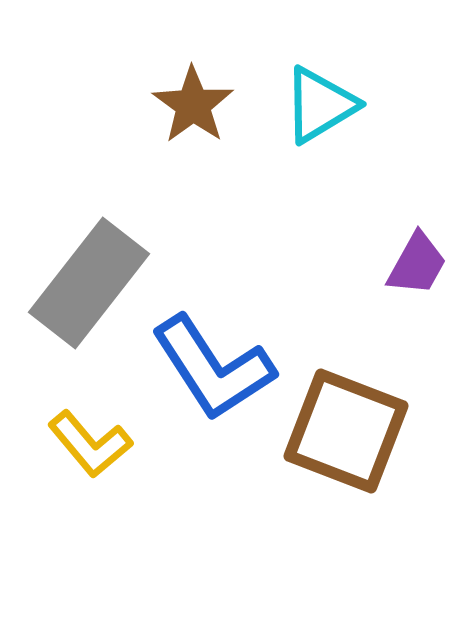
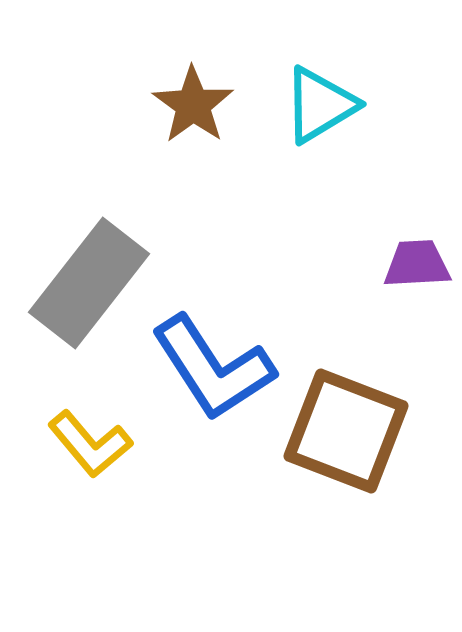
purple trapezoid: rotated 122 degrees counterclockwise
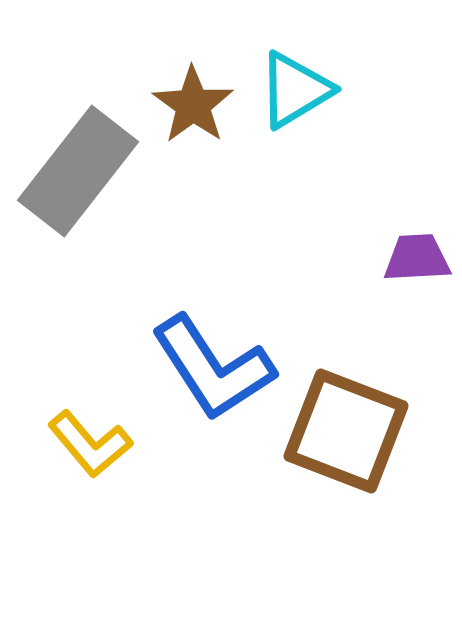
cyan triangle: moved 25 px left, 15 px up
purple trapezoid: moved 6 px up
gray rectangle: moved 11 px left, 112 px up
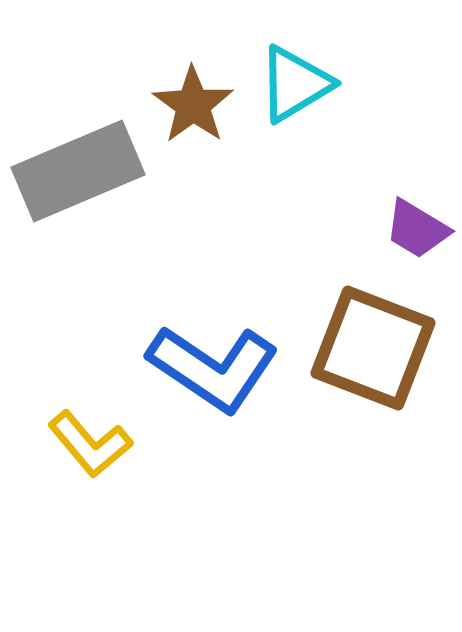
cyan triangle: moved 6 px up
gray rectangle: rotated 29 degrees clockwise
purple trapezoid: moved 29 px up; rotated 146 degrees counterclockwise
blue L-shape: rotated 23 degrees counterclockwise
brown square: moved 27 px right, 83 px up
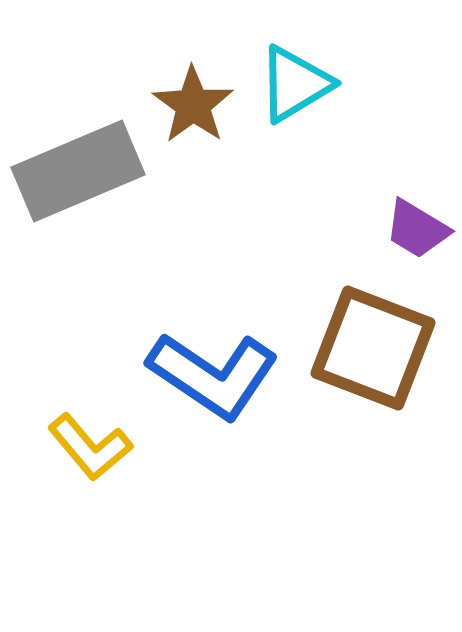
blue L-shape: moved 7 px down
yellow L-shape: moved 3 px down
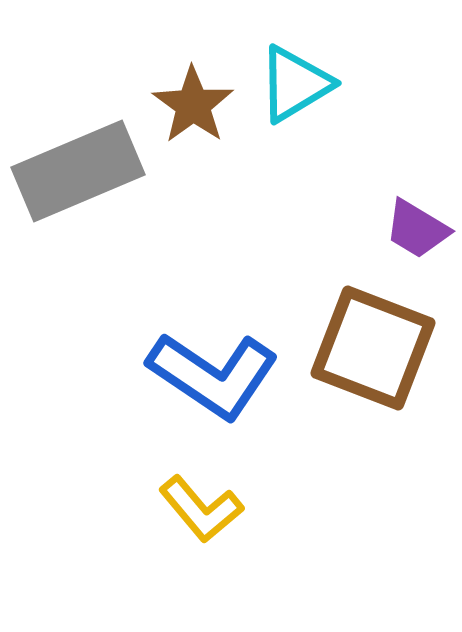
yellow L-shape: moved 111 px right, 62 px down
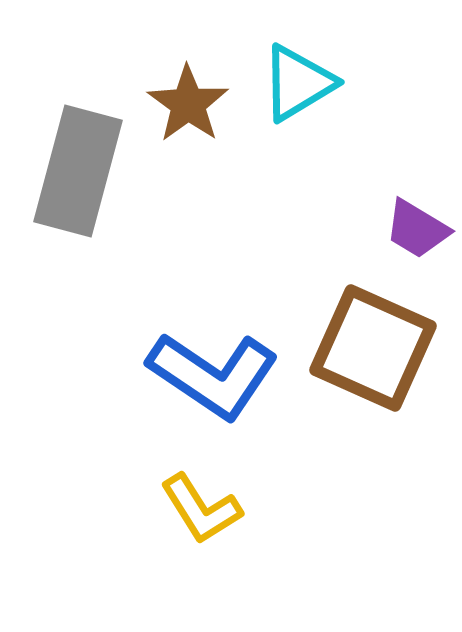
cyan triangle: moved 3 px right, 1 px up
brown star: moved 5 px left, 1 px up
gray rectangle: rotated 52 degrees counterclockwise
brown square: rotated 3 degrees clockwise
yellow L-shape: rotated 8 degrees clockwise
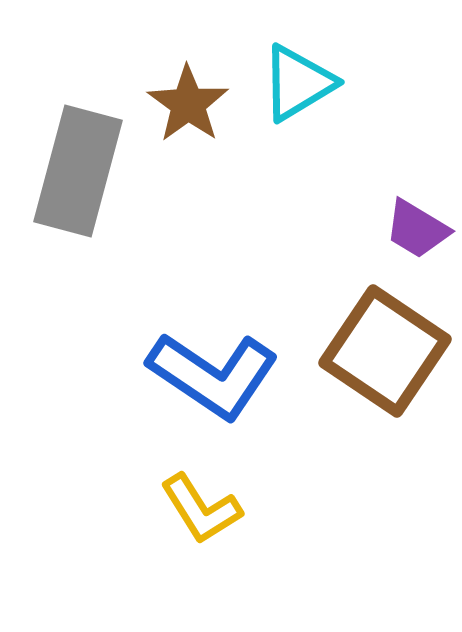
brown square: moved 12 px right, 3 px down; rotated 10 degrees clockwise
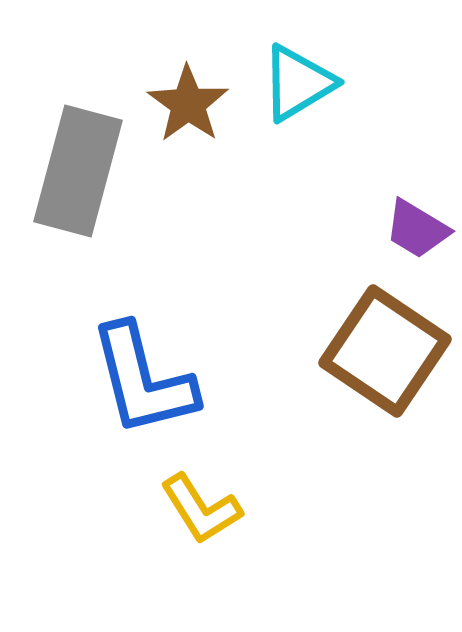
blue L-shape: moved 70 px left, 5 px down; rotated 42 degrees clockwise
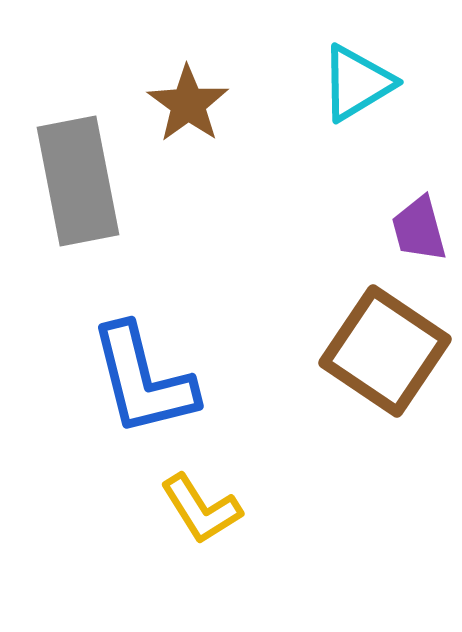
cyan triangle: moved 59 px right
gray rectangle: moved 10 px down; rotated 26 degrees counterclockwise
purple trapezoid: moved 2 px right; rotated 44 degrees clockwise
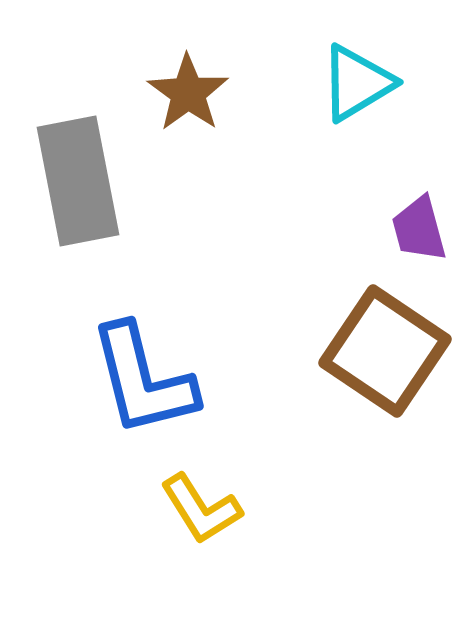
brown star: moved 11 px up
